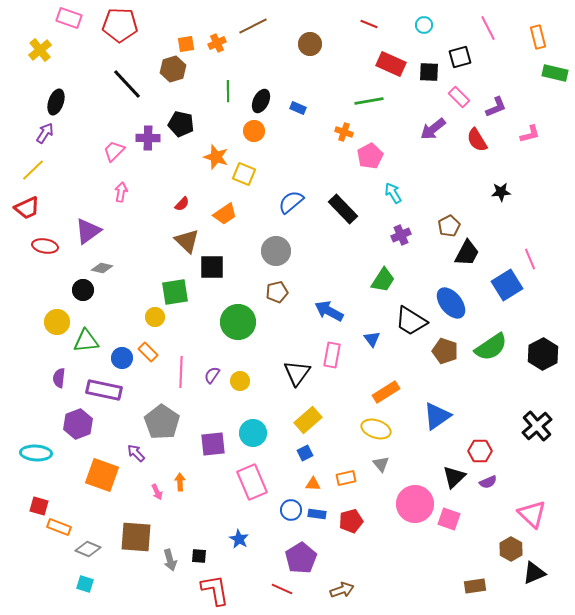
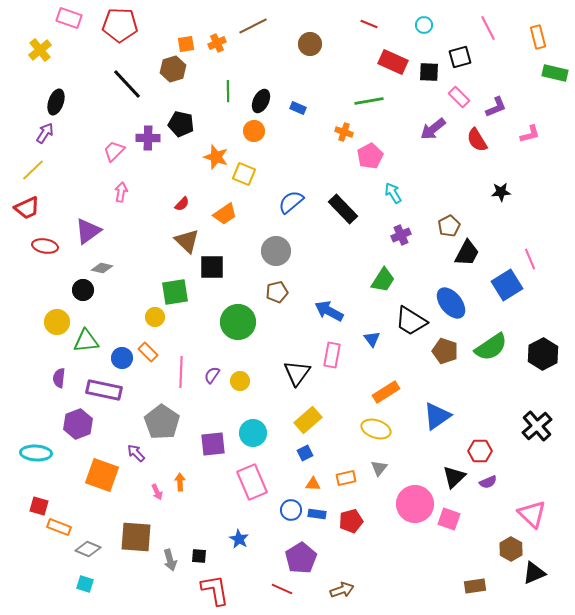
red rectangle at (391, 64): moved 2 px right, 2 px up
gray triangle at (381, 464): moved 2 px left, 4 px down; rotated 18 degrees clockwise
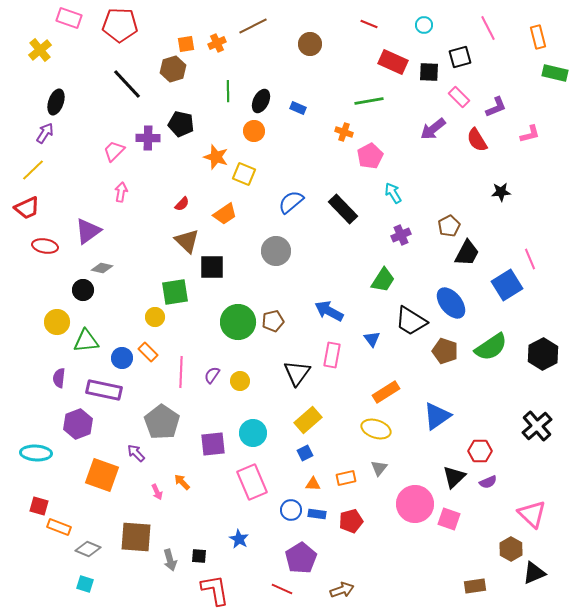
brown pentagon at (277, 292): moved 4 px left, 29 px down
orange arrow at (180, 482): moved 2 px right; rotated 42 degrees counterclockwise
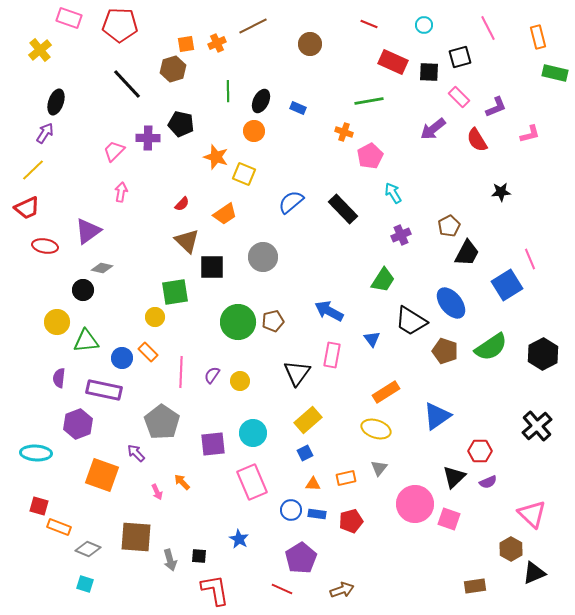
gray circle at (276, 251): moved 13 px left, 6 px down
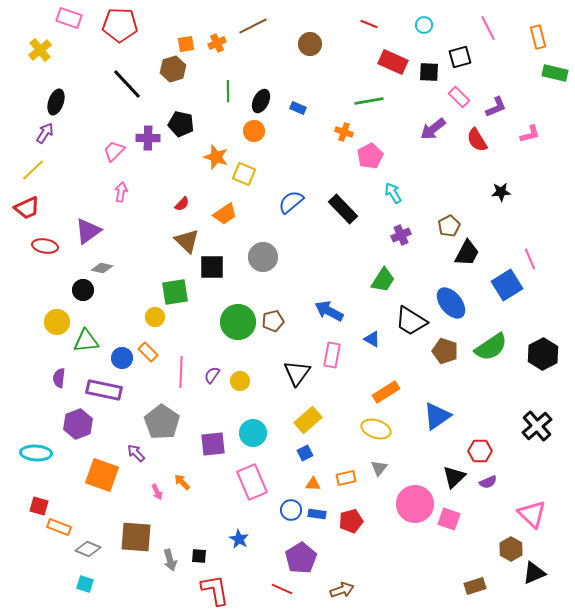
blue triangle at (372, 339): rotated 24 degrees counterclockwise
brown rectangle at (475, 586): rotated 10 degrees counterclockwise
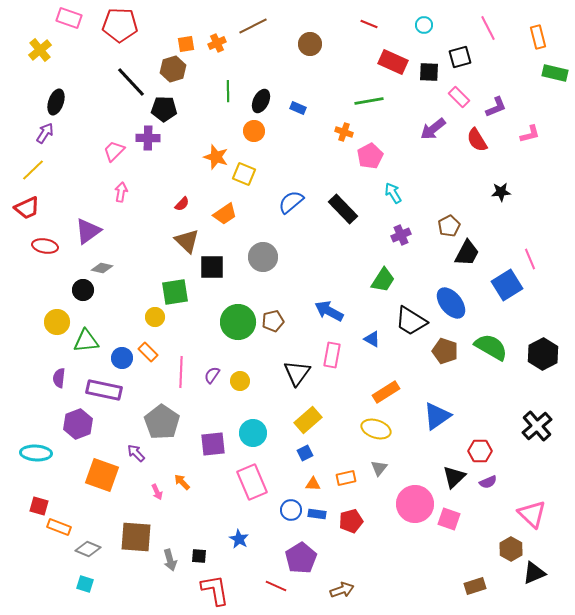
black line at (127, 84): moved 4 px right, 2 px up
black pentagon at (181, 124): moved 17 px left, 15 px up; rotated 10 degrees counterclockwise
green semicircle at (491, 347): rotated 116 degrees counterclockwise
red line at (282, 589): moved 6 px left, 3 px up
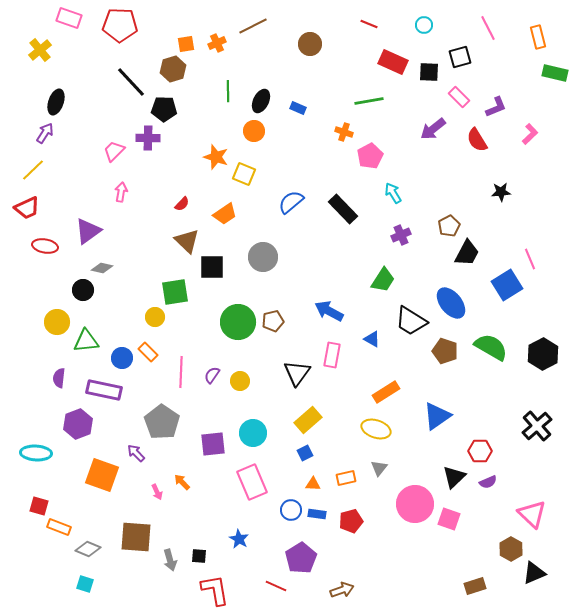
pink L-shape at (530, 134): rotated 30 degrees counterclockwise
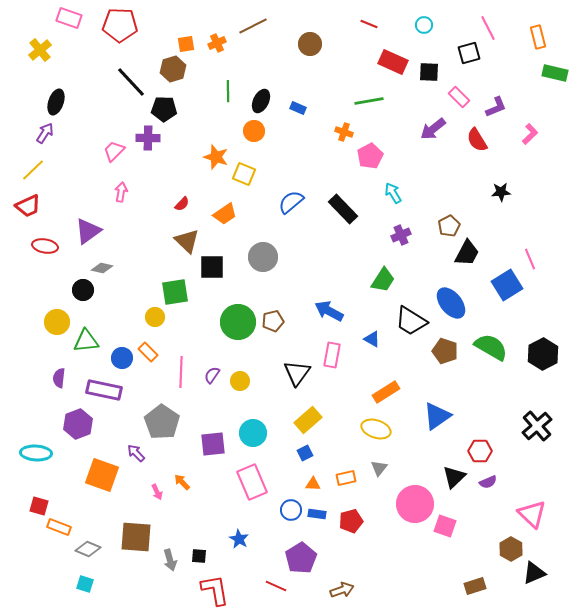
black square at (460, 57): moved 9 px right, 4 px up
red trapezoid at (27, 208): moved 1 px right, 2 px up
pink square at (449, 519): moved 4 px left, 7 px down
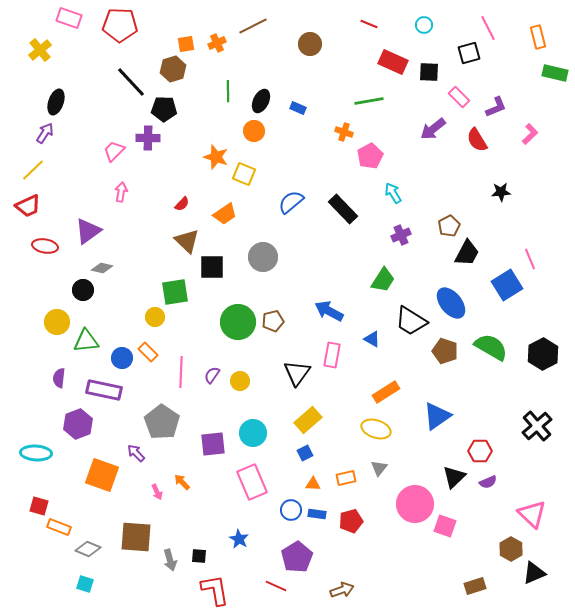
purple pentagon at (301, 558): moved 4 px left, 1 px up
